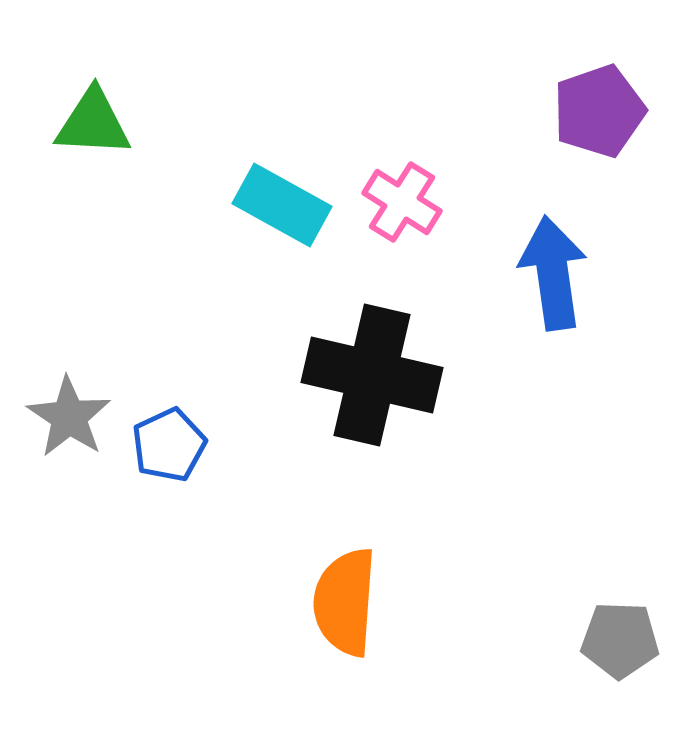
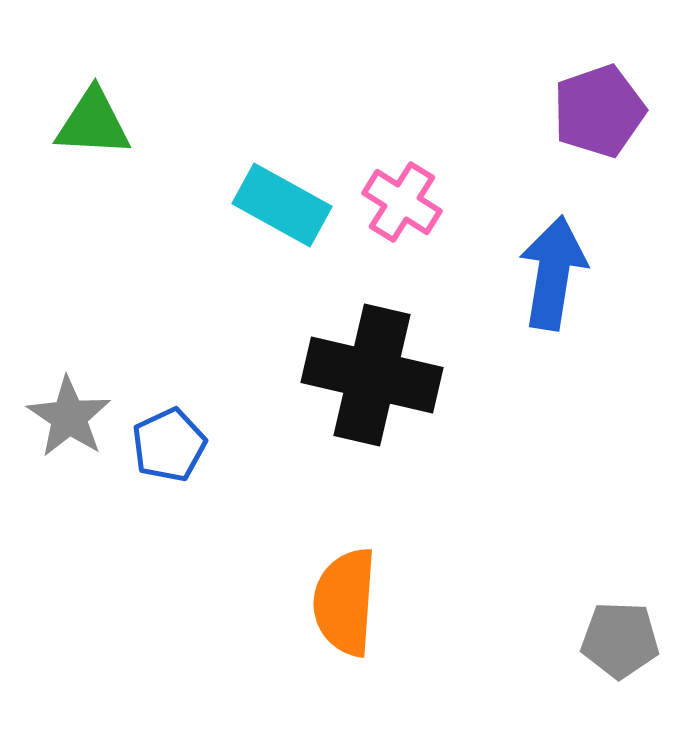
blue arrow: rotated 17 degrees clockwise
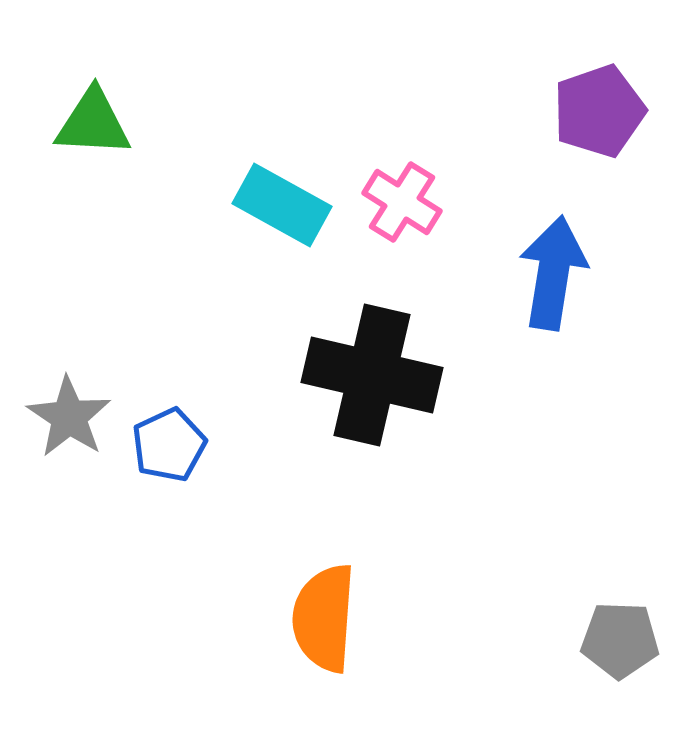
orange semicircle: moved 21 px left, 16 px down
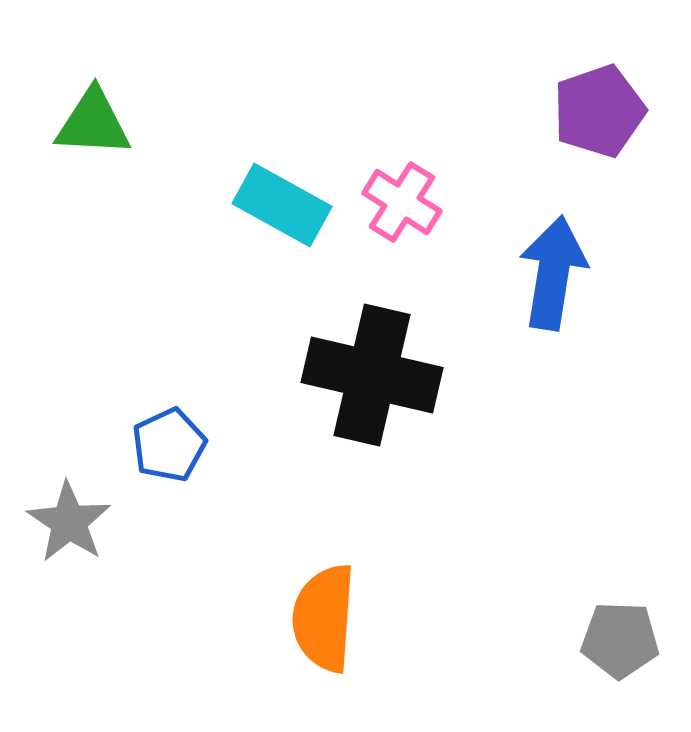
gray star: moved 105 px down
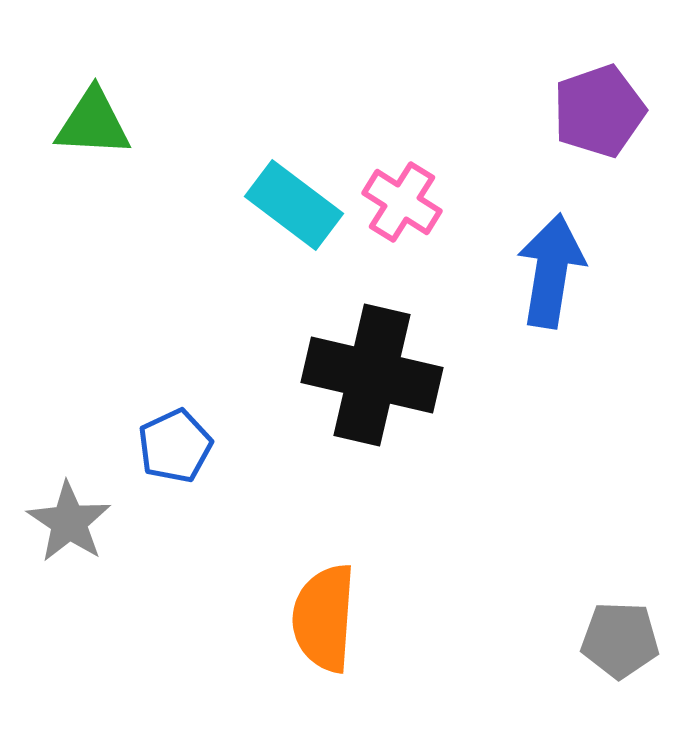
cyan rectangle: moved 12 px right; rotated 8 degrees clockwise
blue arrow: moved 2 px left, 2 px up
blue pentagon: moved 6 px right, 1 px down
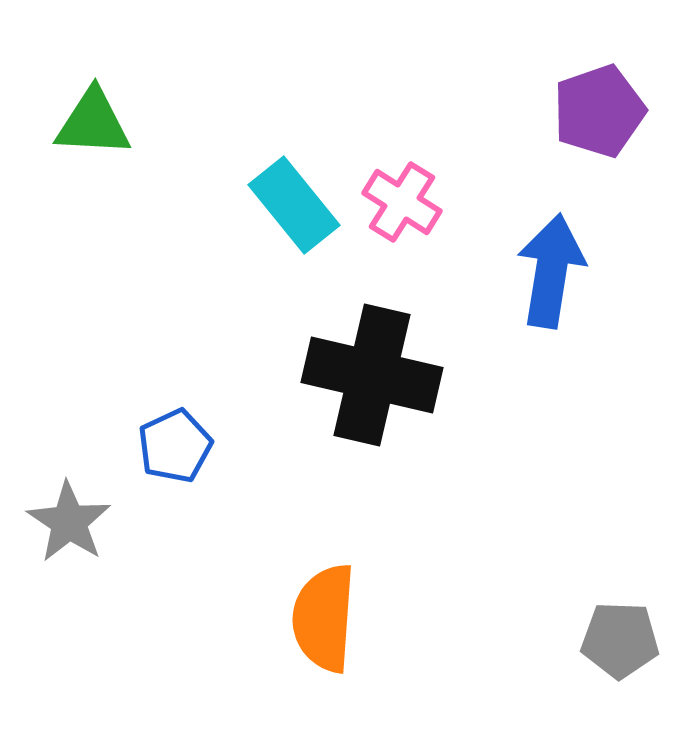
cyan rectangle: rotated 14 degrees clockwise
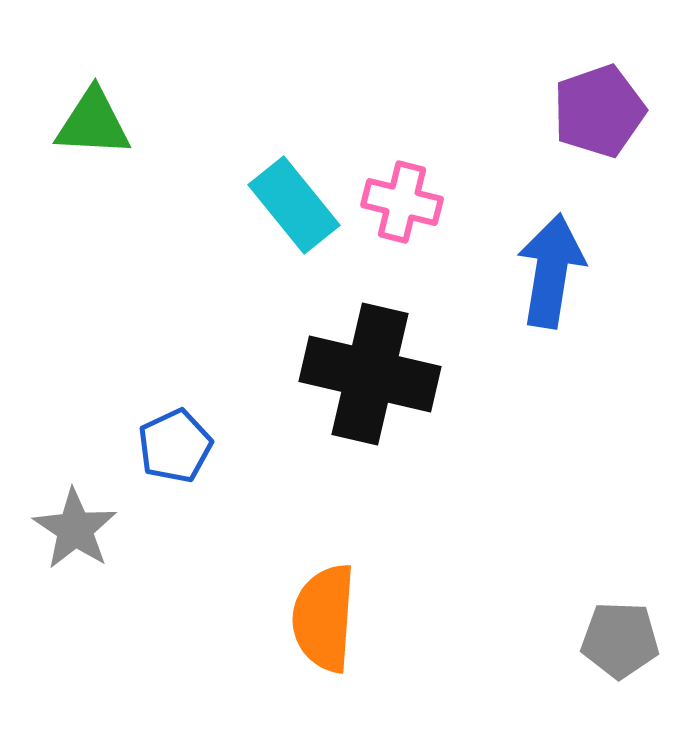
pink cross: rotated 18 degrees counterclockwise
black cross: moved 2 px left, 1 px up
gray star: moved 6 px right, 7 px down
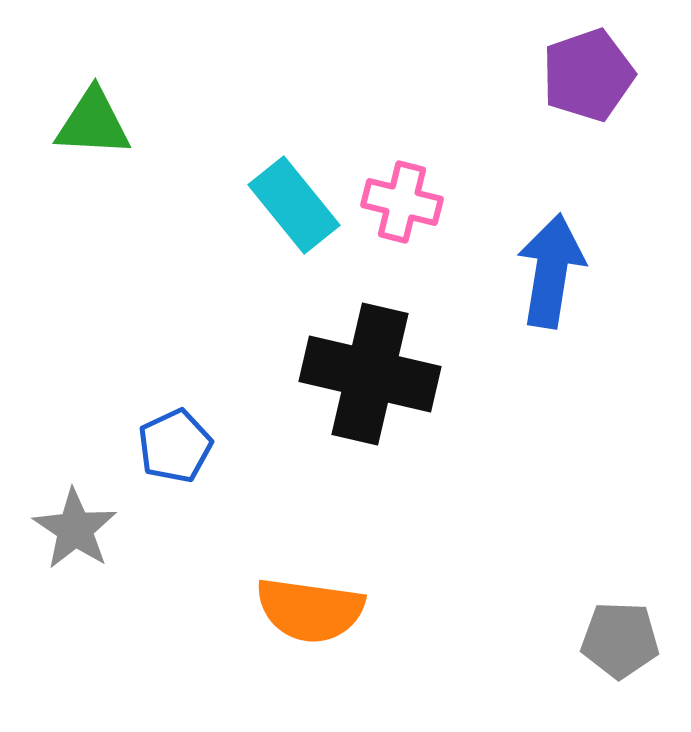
purple pentagon: moved 11 px left, 36 px up
orange semicircle: moved 14 px left, 8 px up; rotated 86 degrees counterclockwise
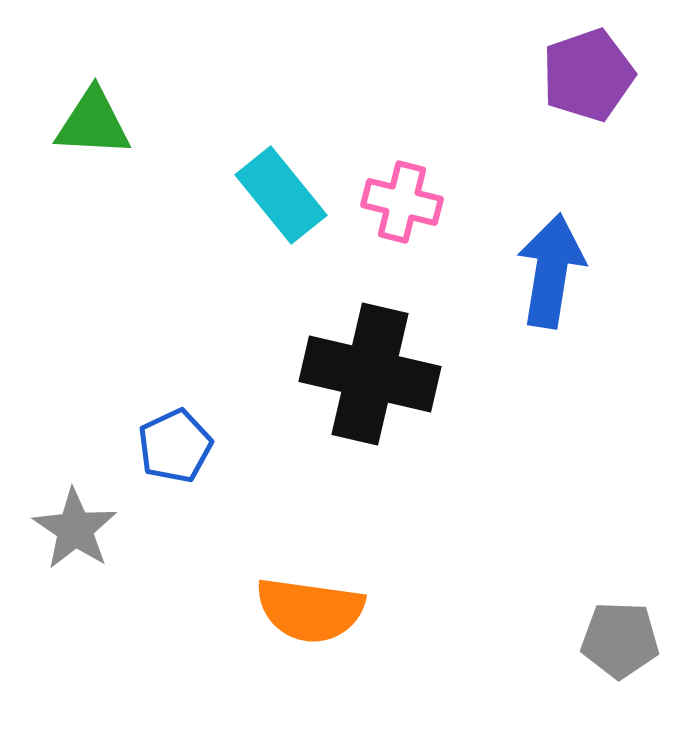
cyan rectangle: moved 13 px left, 10 px up
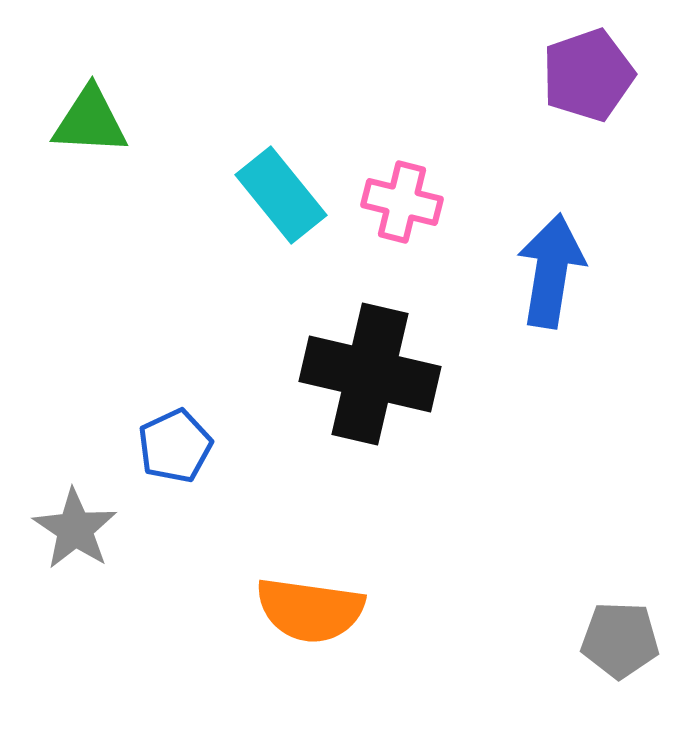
green triangle: moved 3 px left, 2 px up
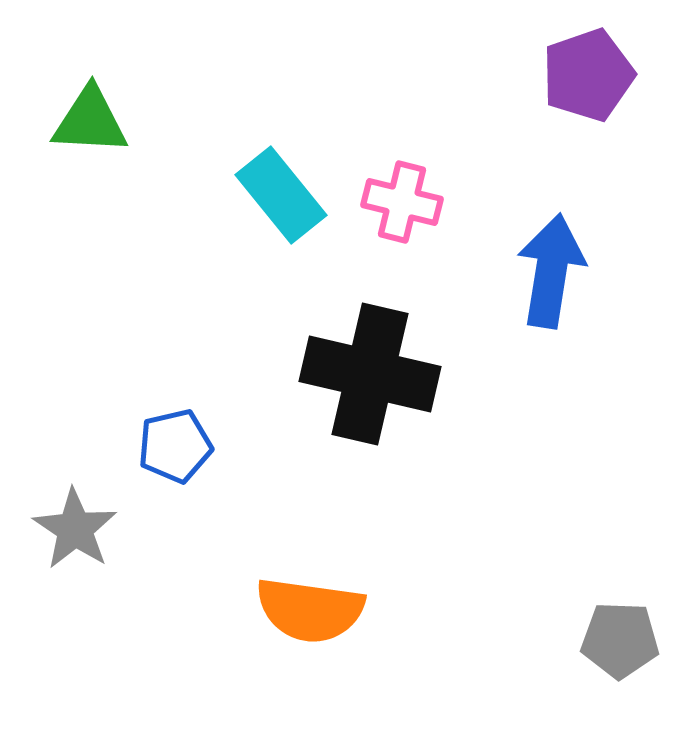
blue pentagon: rotated 12 degrees clockwise
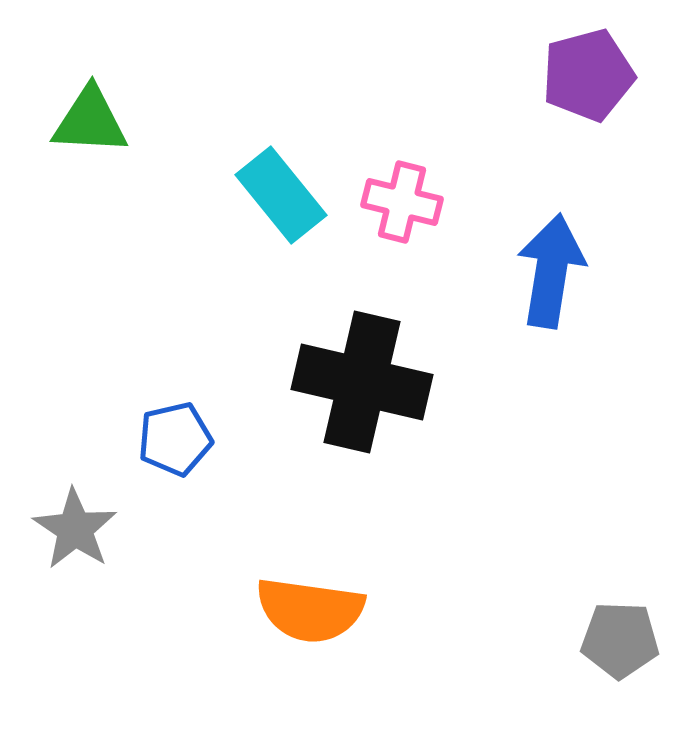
purple pentagon: rotated 4 degrees clockwise
black cross: moved 8 px left, 8 px down
blue pentagon: moved 7 px up
